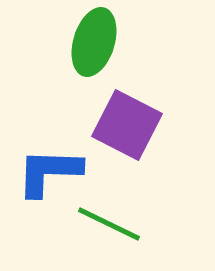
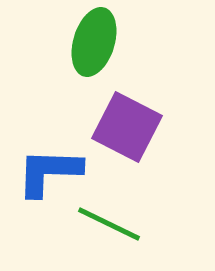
purple square: moved 2 px down
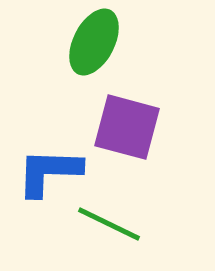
green ellipse: rotated 10 degrees clockwise
purple square: rotated 12 degrees counterclockwise
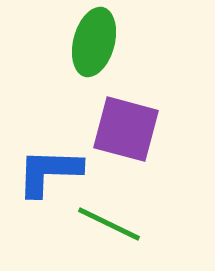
green ellipse: rotated 12 degrees counterclockwise
purple square: moved 1 px left, 2 px down
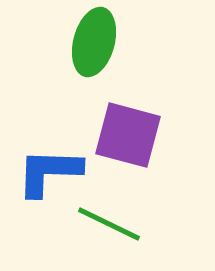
purple square: moved 2 px right, 6 px down
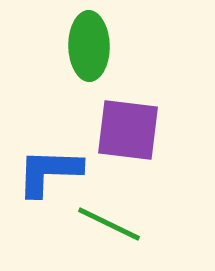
green ellipse: moved 5 px left, 4 px down; rotated 16 degrees counterclockwise
purple square: moved 5 px up; rotated 8 degrees counterclockwise
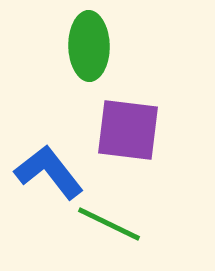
blue L-shape: rotated 50 degrees clockwise
